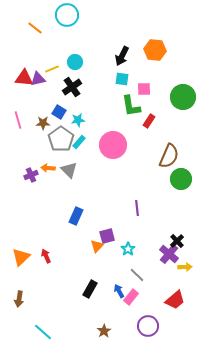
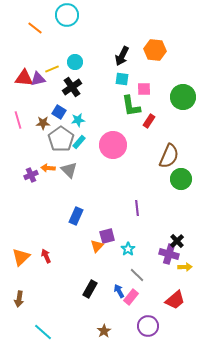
purple cross at (169, 254): rotated 24 degrees counterclockwise
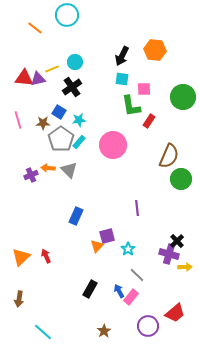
cyan star at (78, 120): moved 1 px right
red trapezoid at (175, 300): moved 13 px down
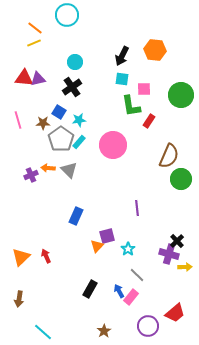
yellow line at (52, 69): moved 18 px left, 26 px up
green circle at (183, 97): moved 2 px left, 2 px up
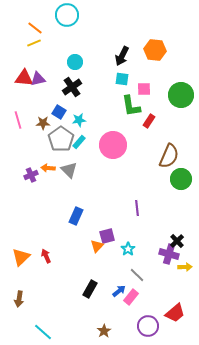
blue arrow at (119, 291): rotated 80 degrees clockwise
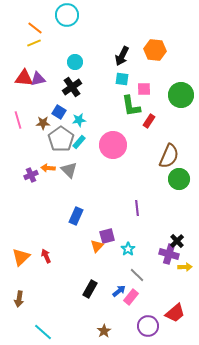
green circle at (181, 179): moved 2 px left
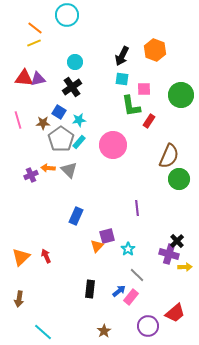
orange hexagon at (155, 50): rotated 15 degrees clockwise
black rectangle at (90, 289): rotated 24 degrees counterclockwise
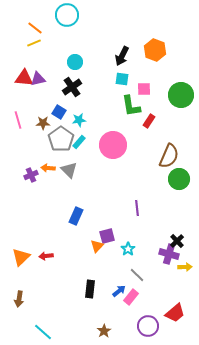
red arrow at (46, 256): rotated 72 degrees counterclockwise
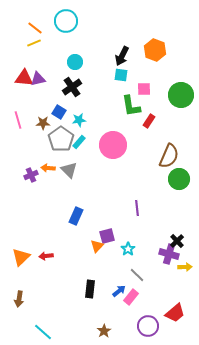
cyan circle at (67, 15): moved 1 px left, 6 px down
cyan square at (122, 79): moved 1 px left, 4 px up
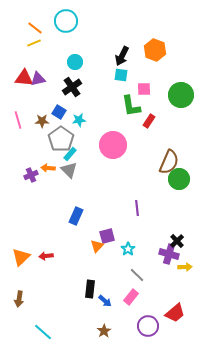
brown star at (43, 123): moved 1 px left, 2 px up
cyan rectangle at (79, 142): moved 9 px left, 12 px down
brown semicircle at (169, 156): moved 6 px down
blue arrow at (119, 291): moved 14 px left, 10 px down; rotated 80 degrees clockwise
